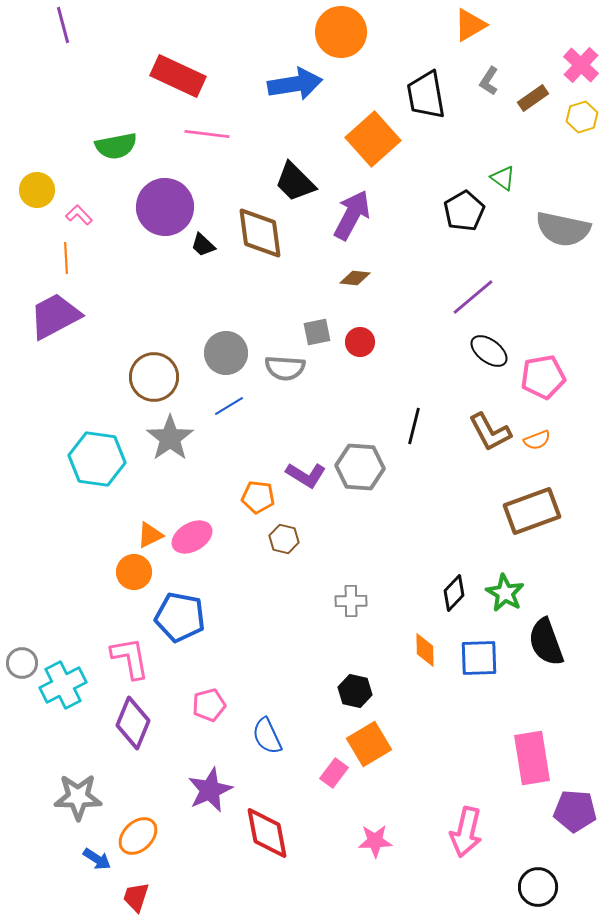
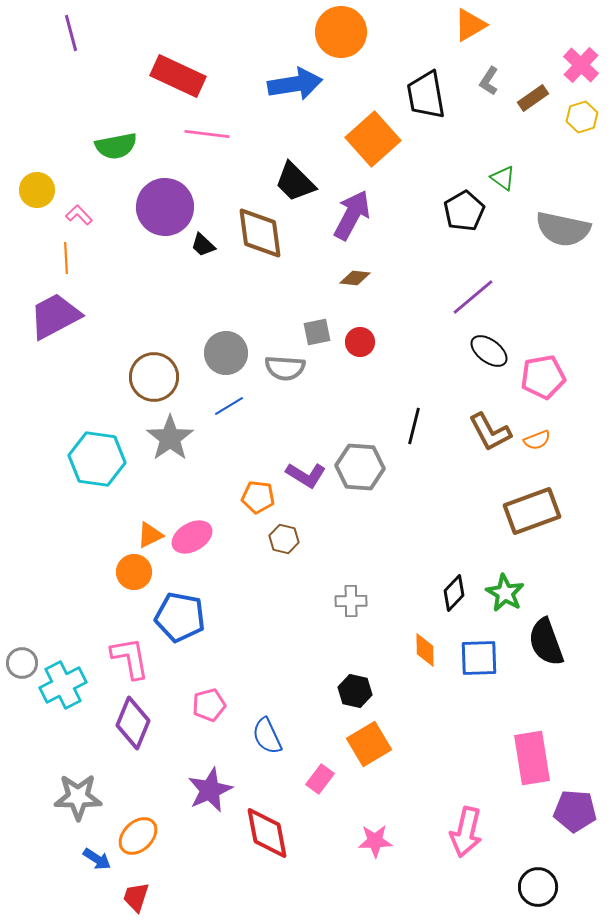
purple line at (63, 25): moved 8 px right, 8 px down
pink rectangle at (334, 773): moved 14 px left, 6 px down
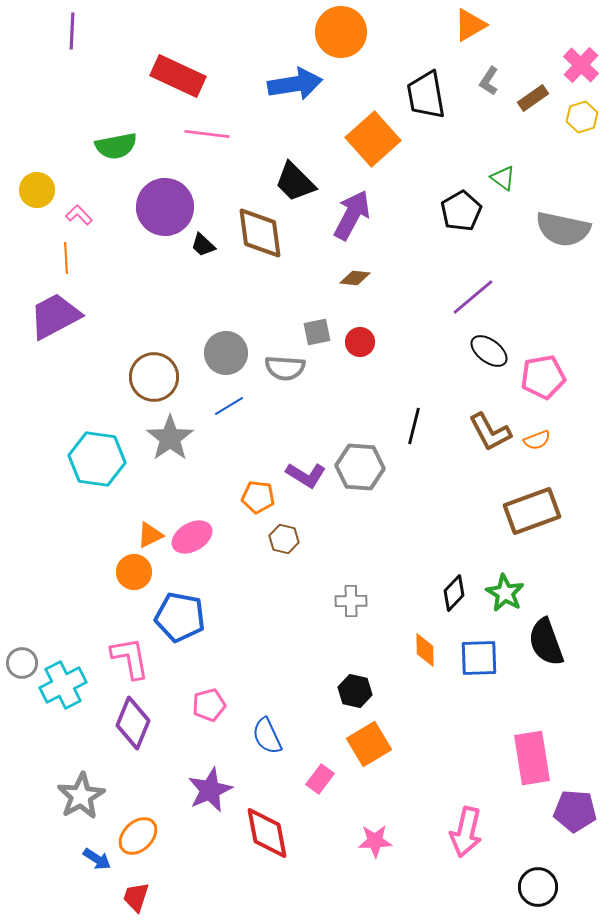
purple line at (71, 33): moved 1 px right, 2 px up; rotated 18 degrees clockwise
black pentagon at (464, 211): moved 3 px left
gray star at (78, 797): moved 3 px right, 1 px up; rotated 30 degrees counterclockwise
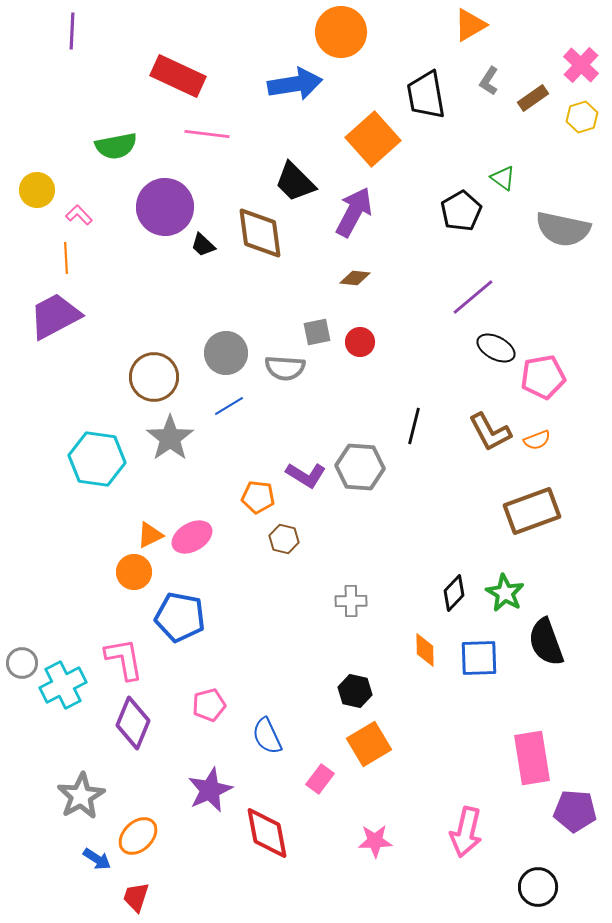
purple arrow at (352, 215): moved 2 px right, 3 px up
black ellipse at (489, 351): moved 7 px right, 3 px up; rotated 9 degrees counterclockwise
pink L-shape at (130, 658): moved 6 px left, 1 px down
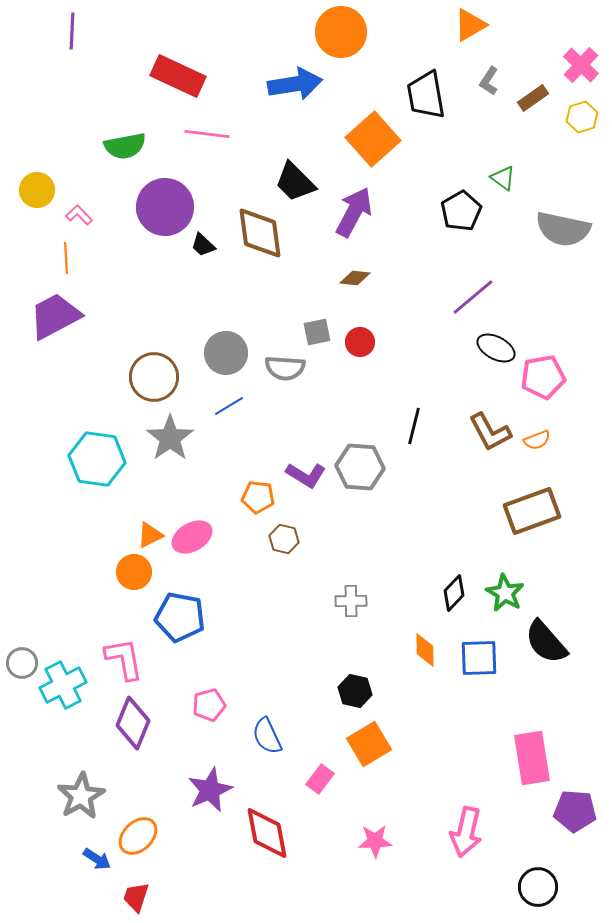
green semicircle at (116, 146): moved 9 px right
black semicircle at (546, 642): rotated 21 degrees counterclockwise
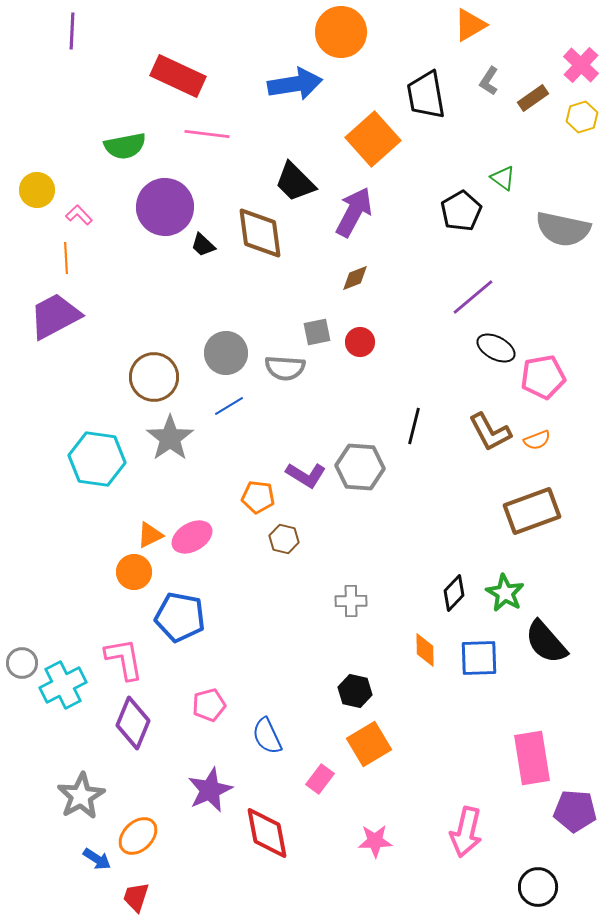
brown diamond at (355, 278): rotated 28 degrees counterclockwise
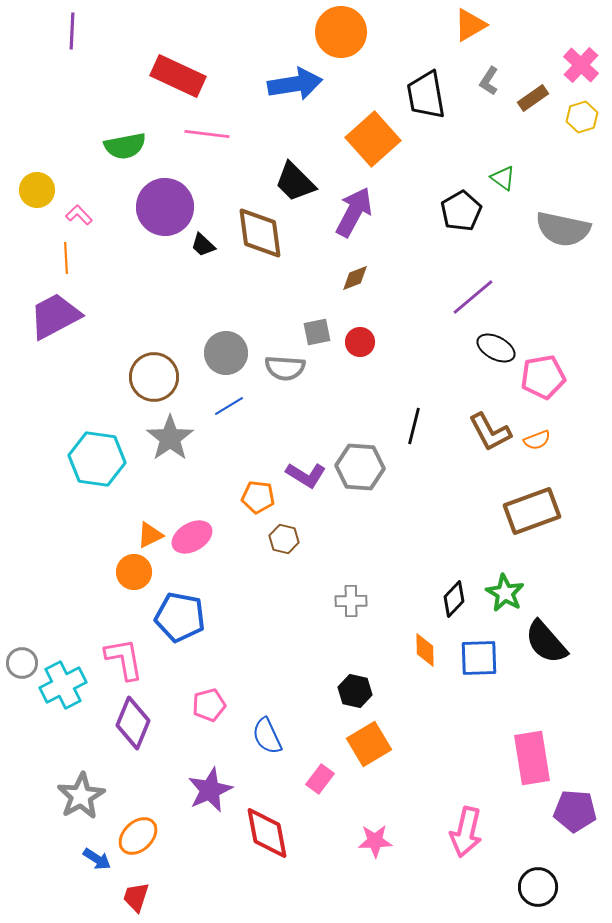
black diamond at (454, 593): moved 6 px down
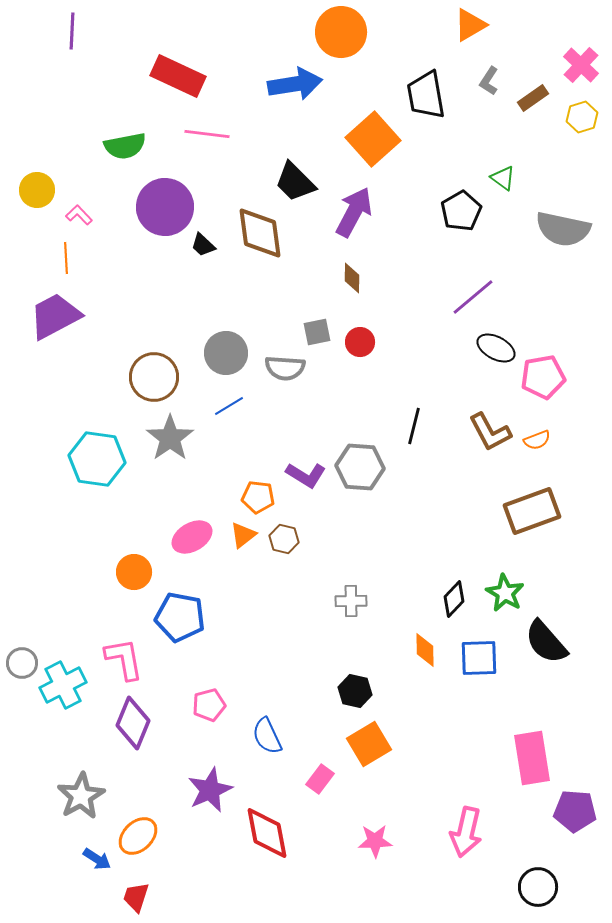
brown diamond at (355, 278): moved 3 px left; rotated 68 degrees counterclockwise
orange triangle at (150, 535): moved 93 px right; rotated 12 degrees counterclockwise
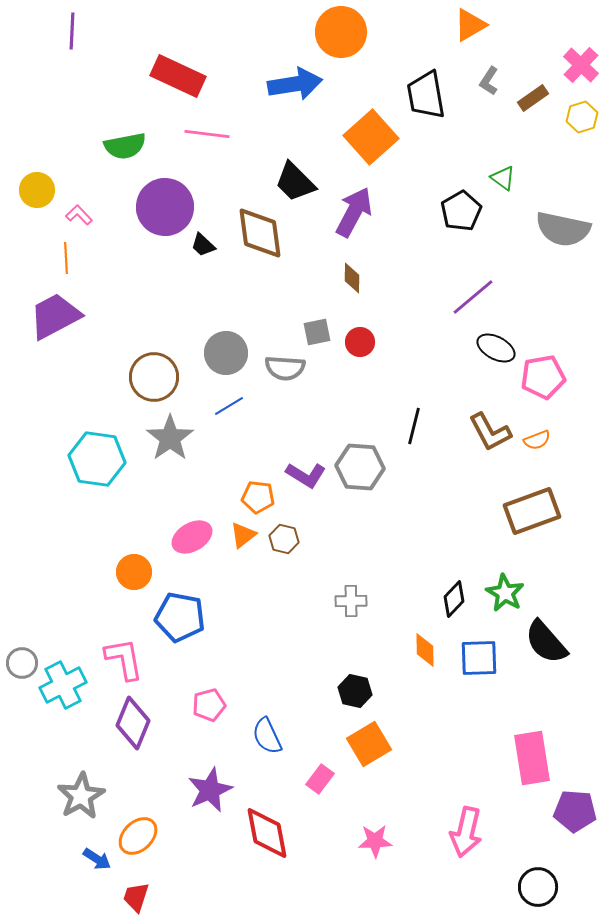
orange square at (373, 139): moved 2 px left, 2 px up
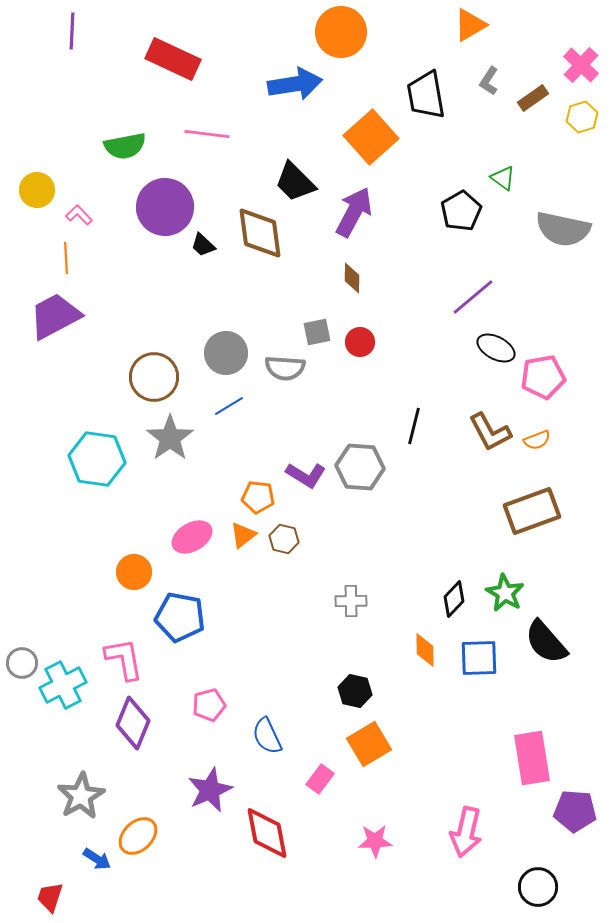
red rectangle at (178, 76): moved 5 px left, 17 px up
red trapezoid at (136, 897): moved 86 px left
